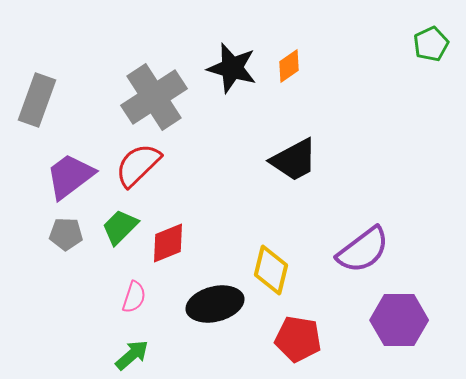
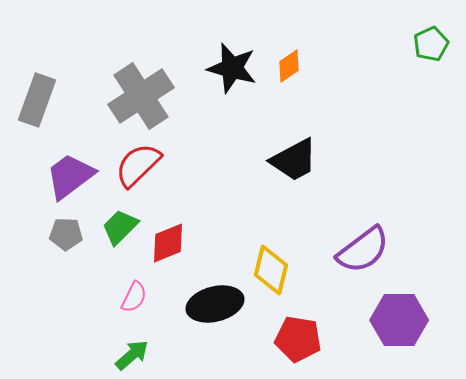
gray cross: moved 13 px left, 1 px up
pink semicircle: rotated 8 degrees clockwise
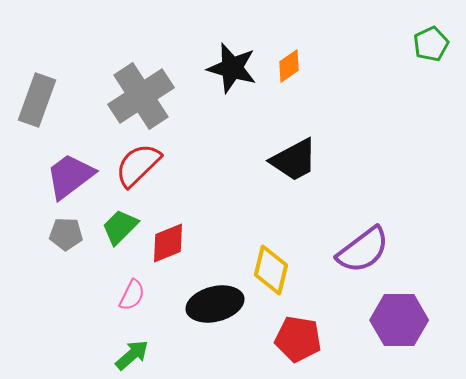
pink semicircle: moved 2 px left, 2 px up
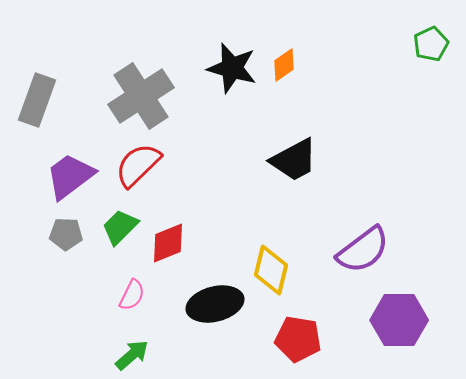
orange diamond: moved 5 px left, 1 px up
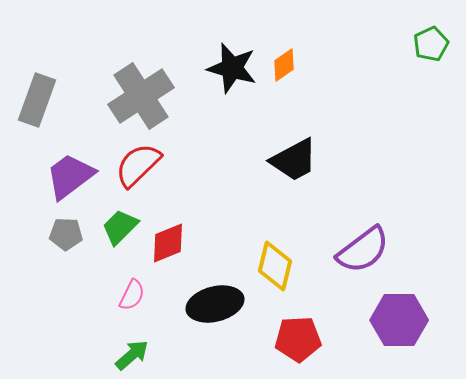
yellow diamond: moved 4 px right, 4 px up
red pentagon: rotated 12 degrees counterclockwise
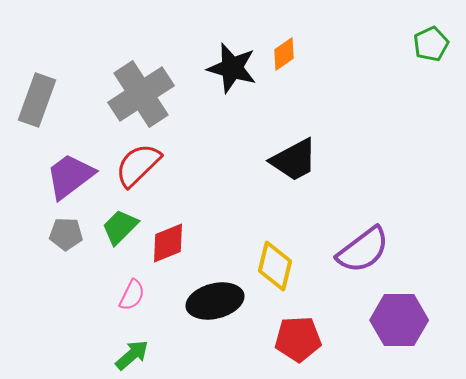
orange diamond: moved 11 px up
gray cross: moved 2 px up
black ellipse: moved 3 px up
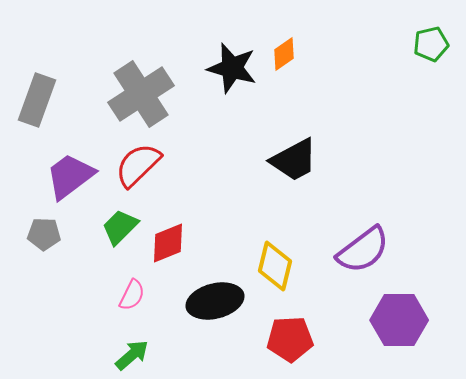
green pentagon: rotated 12 degrees clockwise
gray pentagon: moved 22 px left
red pentagon: moved 8 px left
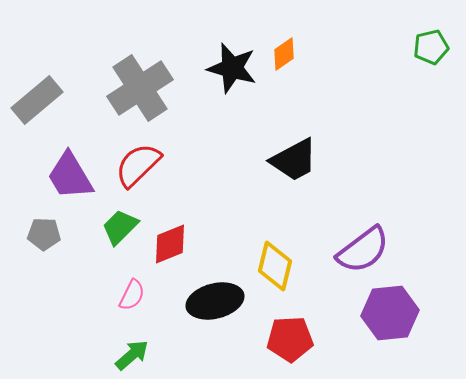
green pentagon: moved 3 px down
gray cross: moved 1 px left, 6 px up
gray rectangle: rotated 30 degrees clockwise
purple trapezoid: rotated 84 degrees counterclockwise
red diamond: moved 2 px right, 1 px down
purple hexagon: moved 9 px left, 7 px up; rotated 6 degrees counterclockwise
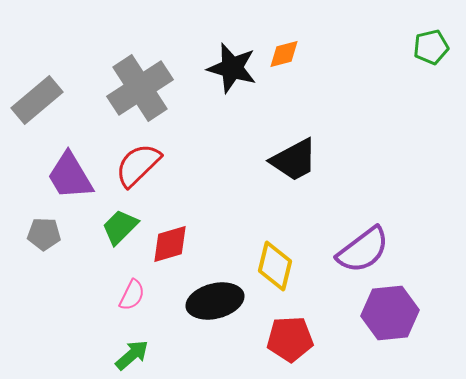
orange diamond: rotated 20 degrees clockwise
red diamond: rotated 6 degrees clockwise
